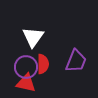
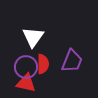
purple trapezoid: moved 4 px left
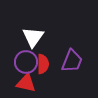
purple circle: moved 5 px up
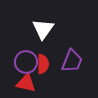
white triangle: moved 10 px right, 8 px up
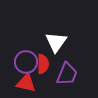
white triangle: moved 13 px right, 13 px down
purple trapezoid: moved 5 px left, 13 px down
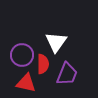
purple circle: moved 4 px left, 7 px up
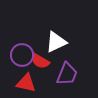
white triangle: rotated 30 degrees clockwise
red semicircle: moved 3 px left, 3 px up; rotated 120 degrees clockwise
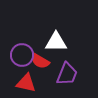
white triangle: rotated 25 degrees clockwise
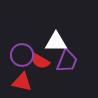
purple trapezoid: moved 13 px up
red triangle: moved 4 px left, 1 px up
